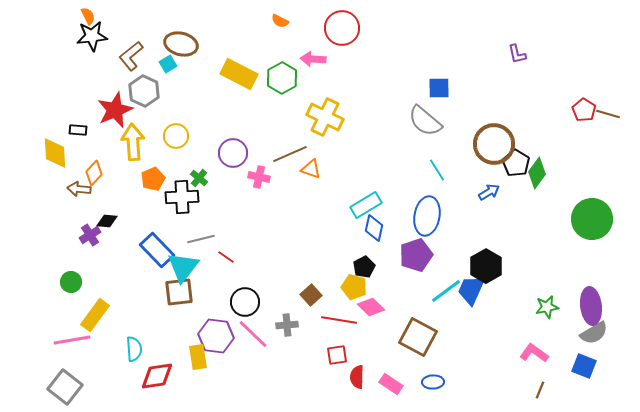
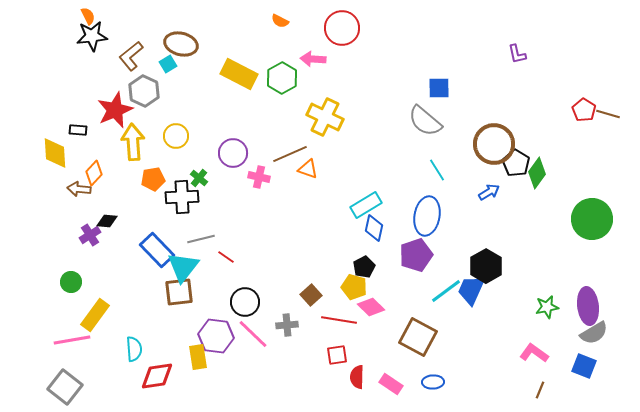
orange triangle at (311, 169): moved 3 px left
orange pentagon at (153, 179): rotated 15 degrees clockwise
purple ellipse at (591, 306): moved 3 px left
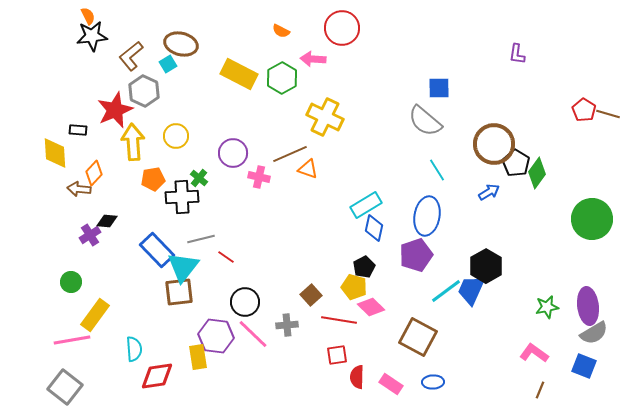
orange semicircle at (280, 21): moved 1 px right, 10 px down
purple L-shape at (517, 54): rotated 20 degrees clockwise
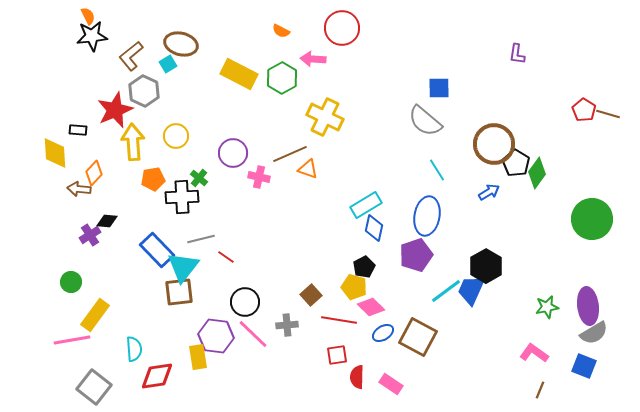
blue ellipse at (433, 382): moved 50 px left, 49 px up; rotated 30 degrees counterclockwise
gray square at (65, 387): moved 29 px right
